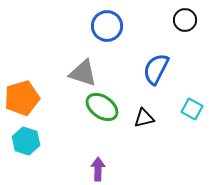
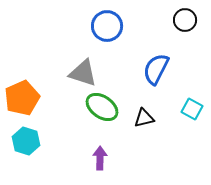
orange pentagon: rotated 8 degrees counterclockwise
purple arrow: moved 2 px right, 11 px up
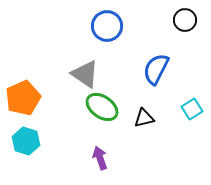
gray triangle: moved 2 px right, 1 px down; rotated 16 degrees clockwise
orange pentagon: moved 1 px right
cyan square: rotated 30 degrees clockwise
purple arrow: rotated 20 degrees counterclockwise
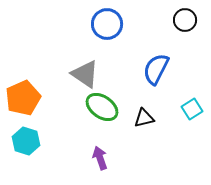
blue circle: moved 2 px up
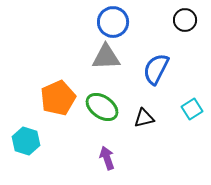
blue circle: moved 6 px right, 2 px up
gray triangle: moved 21 px right, 17 px up; rotated 36 degrees counterclockwise
orange pentagon: moved 35 px right
purple arrow: moved 7 px right
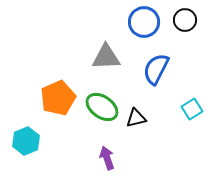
blue circle: moved 31 px right
black triangle: moved 8 px left
cyan hexagon: rotated 20 degrees clockwise
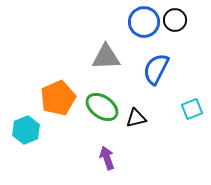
black circle: moved 10 px left
cyan square: rotated 10 degrees clockwise
cyan hexagon: moved 11 px up
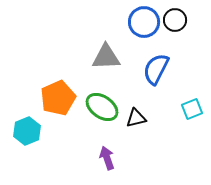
cyan hexagon: moved 1 px right, 1 px down
